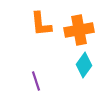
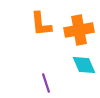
cyan diamond: rotated 60 degrees counterclockwise
purple line: moved 10 px right, 2 px down
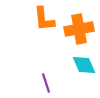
orange L-shape: moved 3 px right, 5 px up
orange cross: moved 1 px up
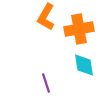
orange L-shape: moved 2 px right, 2 px up; rotated 36 degrees clockwise
cyan diamond: rotated 15 degrees clockwise
